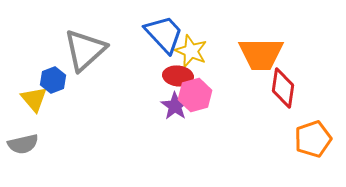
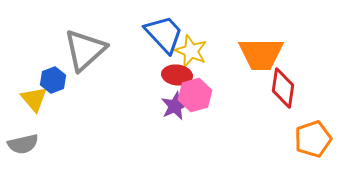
red ellipse: moved 1 px left, 1 px up
purple star: rotated 12 degrees clockwise
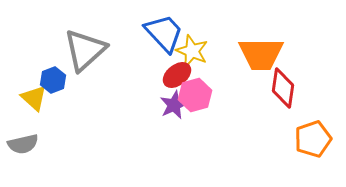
blue trapezoid: moved 1 px up
yellow star: moved 1 px right
red ellipse: rotated 44 degrees counterclockwise
yellow triangle: moved 1 px up; rotated 8 degrees counterclockwise
purple star: moved 1 px left, 1 px up
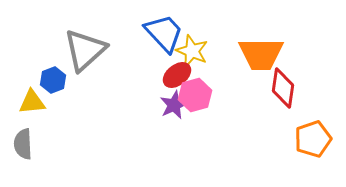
yellow triangle: moved 2 px left, 4 px down; rotated 48 degrees counterclockwise
gray semicircle: rotated 100 degrees clockwise
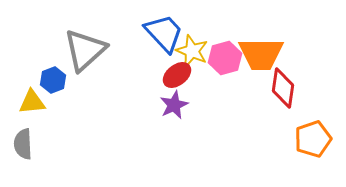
pink hexagon: moved 30 px right, 37 px up
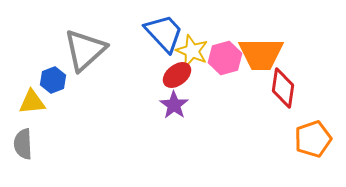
purple star: rotated 12 degrees counterclockwise
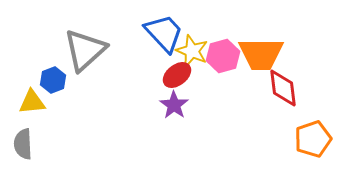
pink hexagon: moved 2 px left, 2 px up
red diamond: rotated 15 degrees counterclockwise
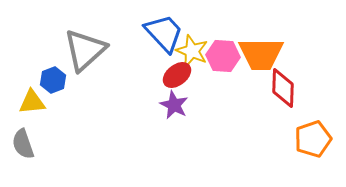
pink hexagon: rotated 20 degrees clockwise
red diamond: rotated 9 degrees clockwise
purple star: rotated 8 degrees counterclockwise
gray semicircle: rotated 16 degrees counterclockwise
